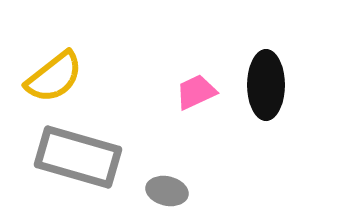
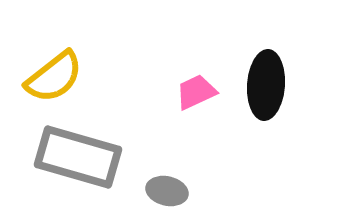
black ellipse: rotated 4 degrees clockwise
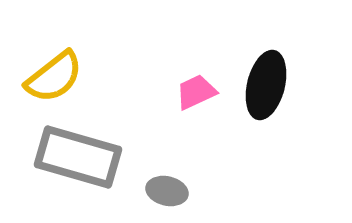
black ellipse: rotated 10 degrees clockwise
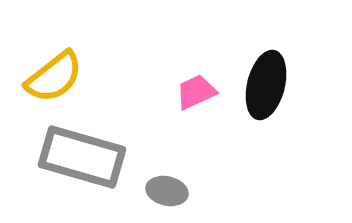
gray rectangle: moved 4 px right
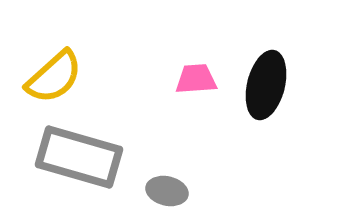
yellow semicircle: rotated 4 degrees counterclockwise
pink trapezoid: moved 13 px up; rotated 21 degrees clockwise
gray rectangle: moved 3 px left
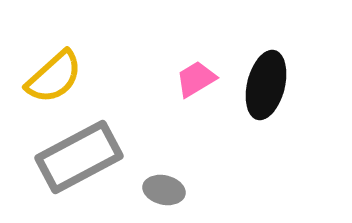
pink trapezoid: rotated 27 degrees counterclockwise
gray rectangle: rotated 44 degrees counterclockwise
gray ellipse: moved 3 px left, 1 px up
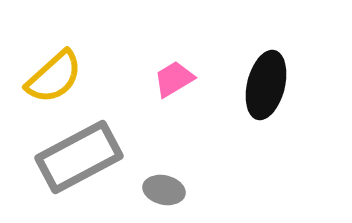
pink trapezoid: moved 22 px left
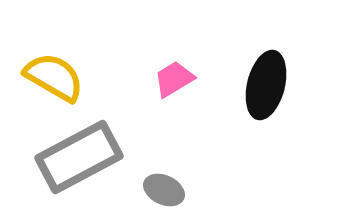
yellow semicircle: rotated 108 degrees counterclockwise
gray ellipse: rotated 12 degrees clockwise
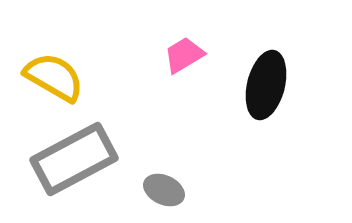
pink trapezoid: moved 10 px right, 24 px up
gray rectangle: moved 5 px left, 2 px down
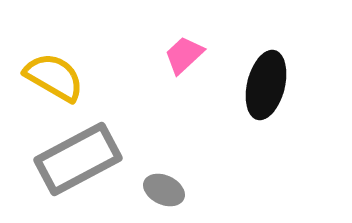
pink trapezoid: rotated 12 degrees counterclockwise
gray rectangle: moved 4 px right
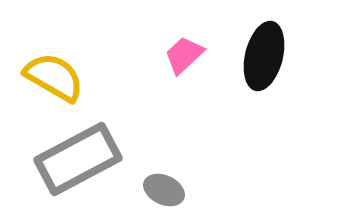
black ellipse: moved 2 px left, 29 px up
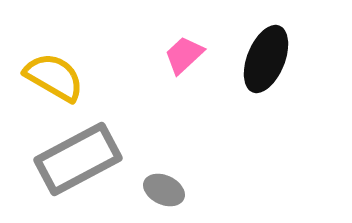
black ellipse: moved 2 px right, 3 px down; rotated 8 degrees clockwise
